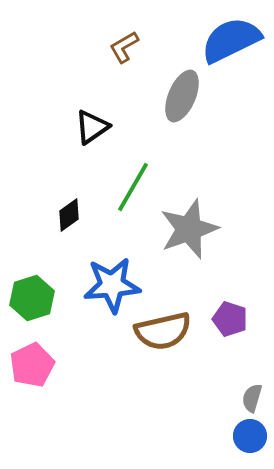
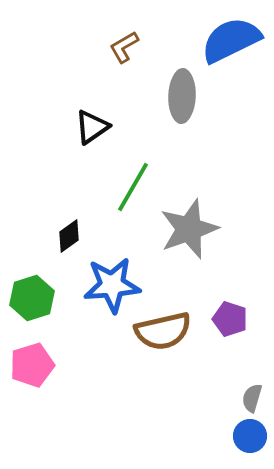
gray ellipse: rotated 21 degrees counterclockwise
black diamond: moved 21 px down
pink pentagon: rotated 9 degrees clockwise
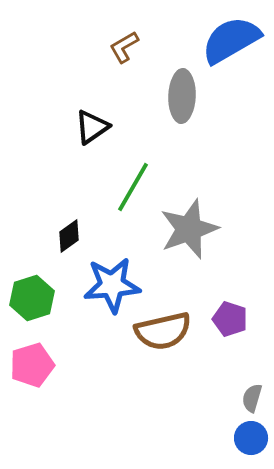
blue semicircle: rotated 4 degrees counterclockwise
blue circle: moved 1 px right, 2 px down
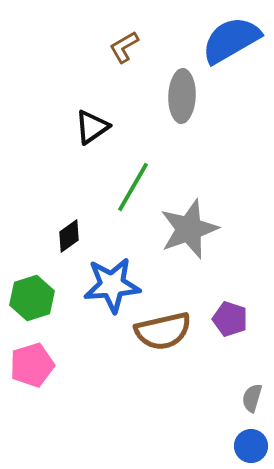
blue circle: moved 8 px down
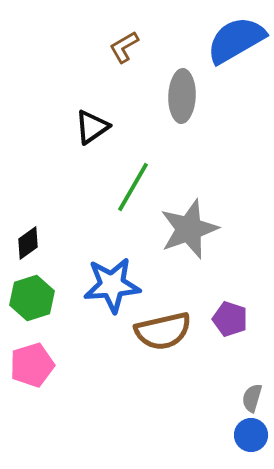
blue semicircle: moved 5 px right
black diamond: moved 41 px left, 7 px down
blue circle: moved 11 px up
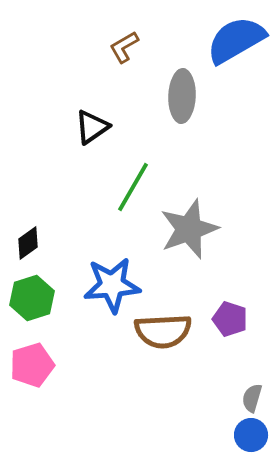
brown semicircle: rotated 10 degrees clockwise
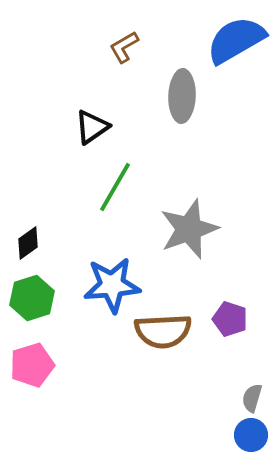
green line: moved 18 px left
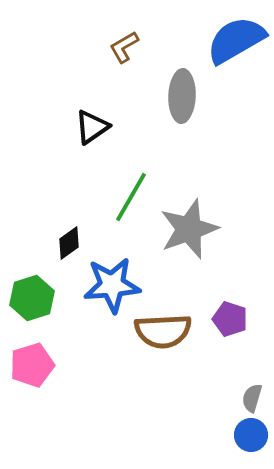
green line: moved 16 px right, 10 px down
black diamond: moved 41 px right
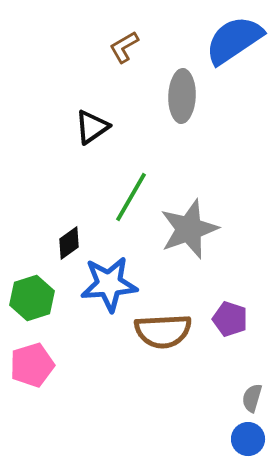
blue semicircle: moved 2 px left; rotated 4 degrees counterclockwise
blue star: moved 3 px left, 1 px up
blue circle: moved 3 px left, 4 px down
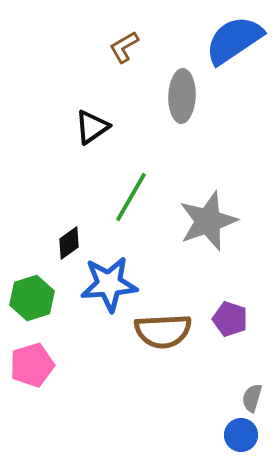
gray star: moved 19 px right, 8 px up
blue circle: moved 7 px left, 4 px up
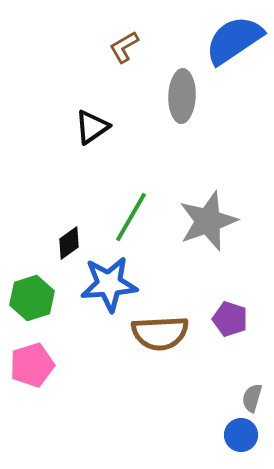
green line: moved 20 px down
brown semicircle: moved 3 px left, 2 px down
